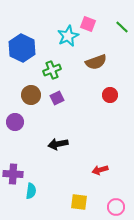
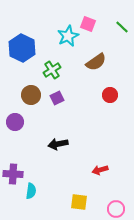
brown semicircle: rotated 15 degrees counterclockwise
green cross: rotated 12 degrees counterclockwise
pink circle: moved 2 px down
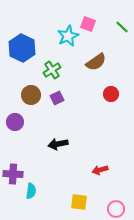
red circle: moved 1 px right, 1 px up
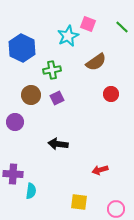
green cross: rotated 24 degrees clockwise
black arrow: rotated 18 degrees clockwise
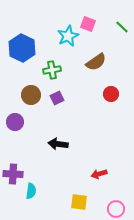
red arrow: moved 1 px left, 4 px down
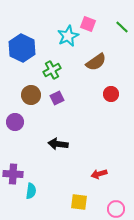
green cross: rotated 18 degrees counterclockwise
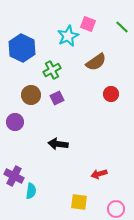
purple cross: moved 1 px right, 2 px down; rotated 24 degrees clockwise
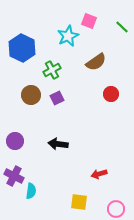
pink square: moved 1 px right, 3 px up
purple circle: moved 19 px down
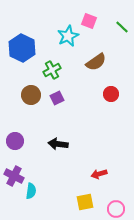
yellow square: moved 6 px right; rotated 18 degrees counterclockwise
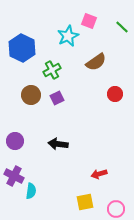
red circle: moved 4 px right
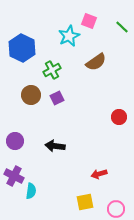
cyan star: moved 1 px right
red circle: moved 4 px right, 23 px down
black arrow: moved 3 px left, 2 px down
